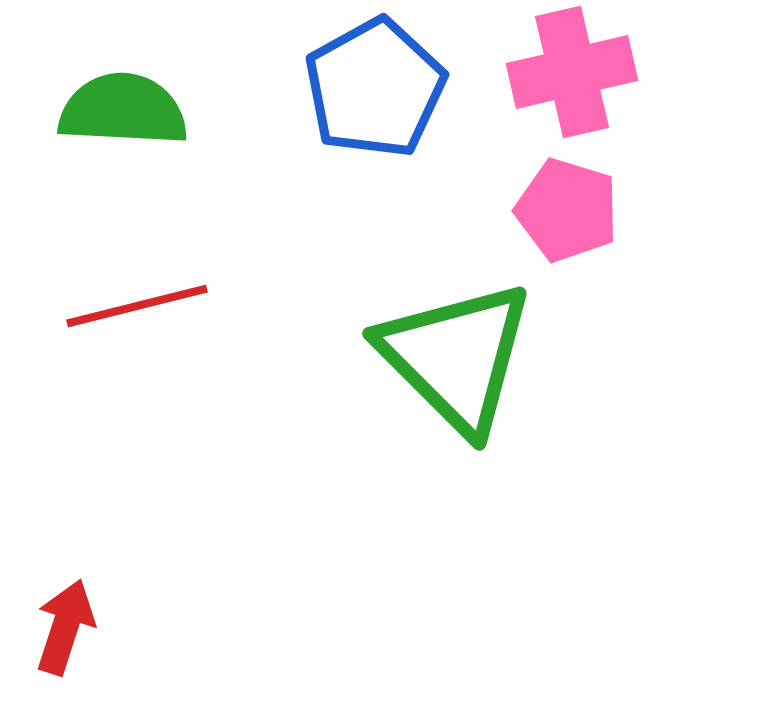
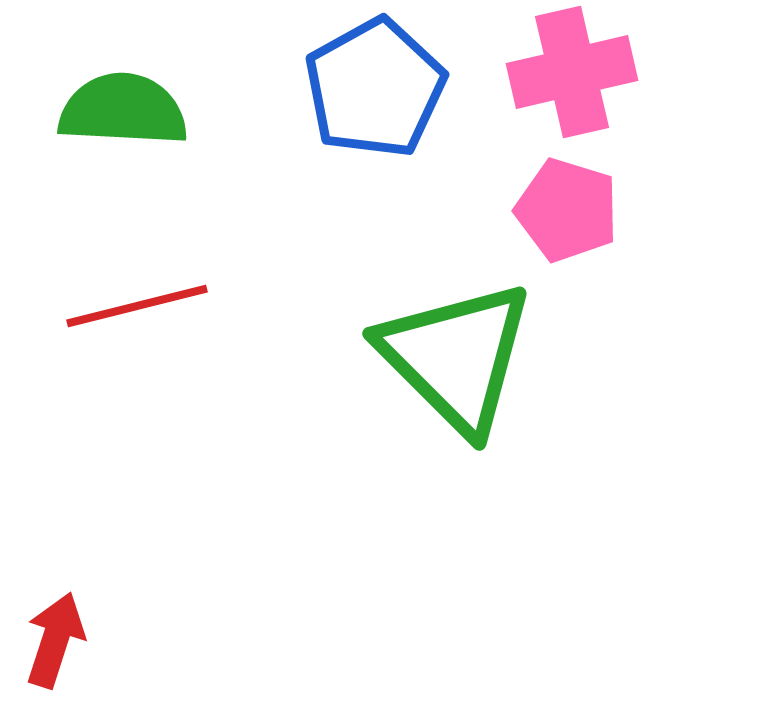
red arrow: moved 10 px left, 13 px down
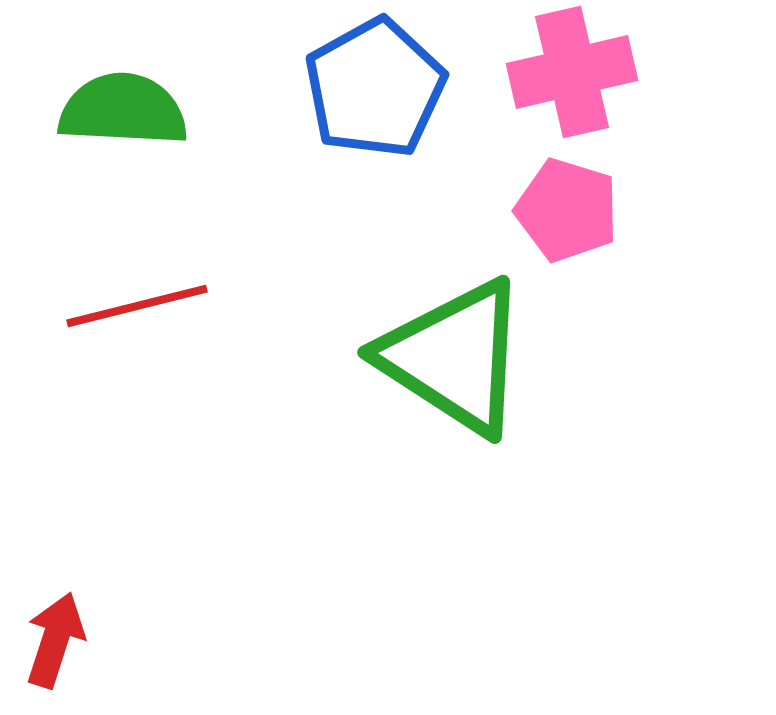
green triangle: moved 2 px left; rotated 12 degrees counterclockwise
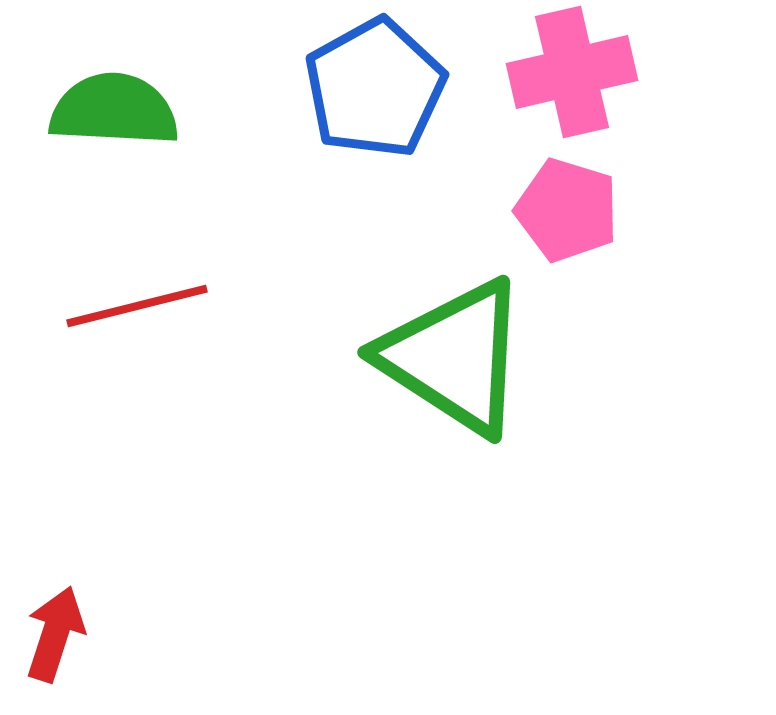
green semicircle: moved 9 px left
red arrow: moved 6 px up
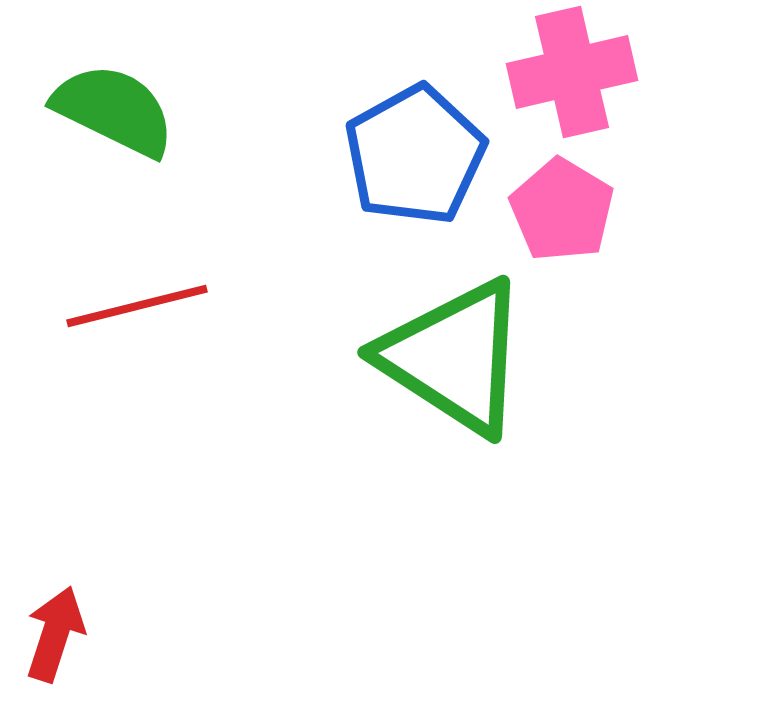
blue pentagon: moved 40 px right, 67 px down
green semicircle: rotated 23 degrees clockwise
pink pentagon: moved 5 px left; rotated 14 degrees clockwise
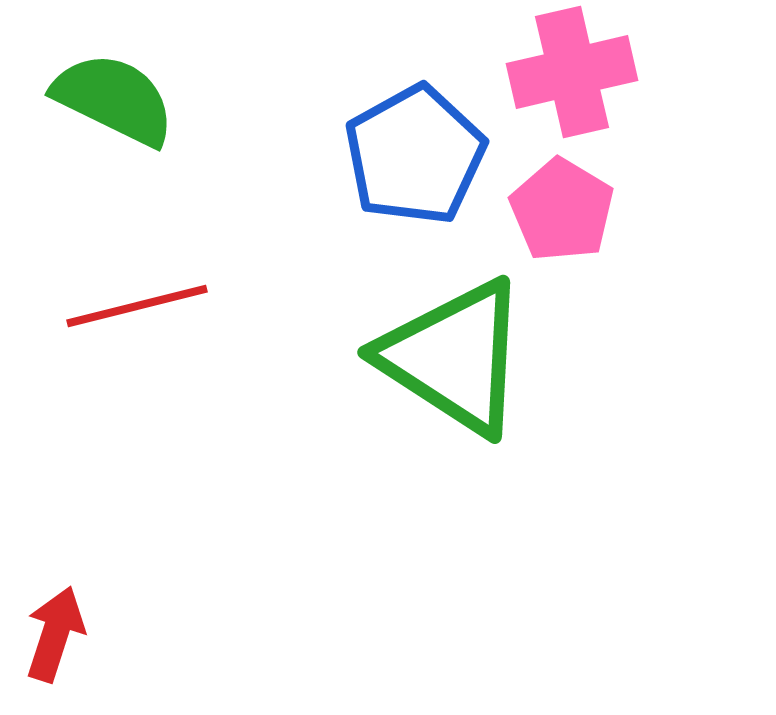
green semicircle: moved 11 px up
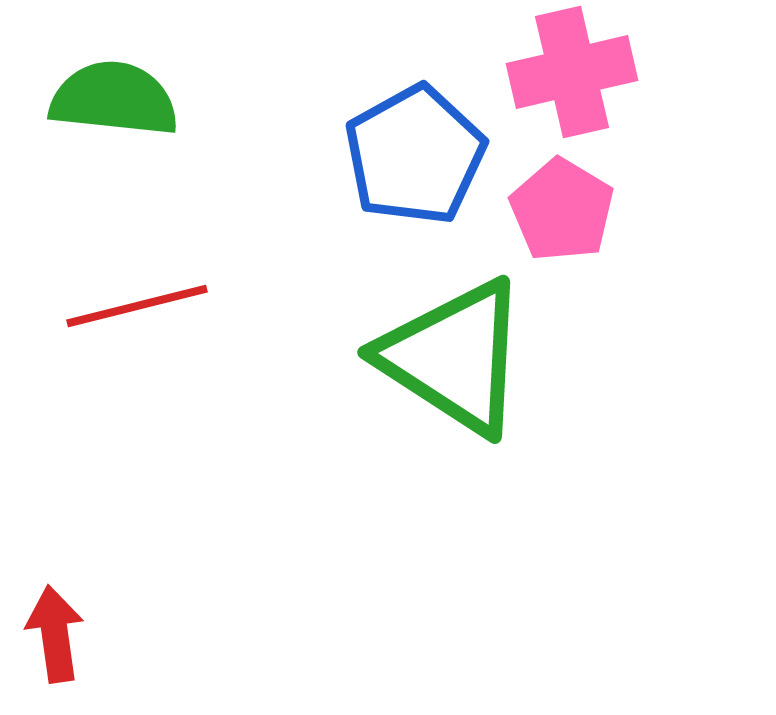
green semicircle: rotated 20 degrees counterclockwise
red arrow: rotated 26 degrees counterclockwise
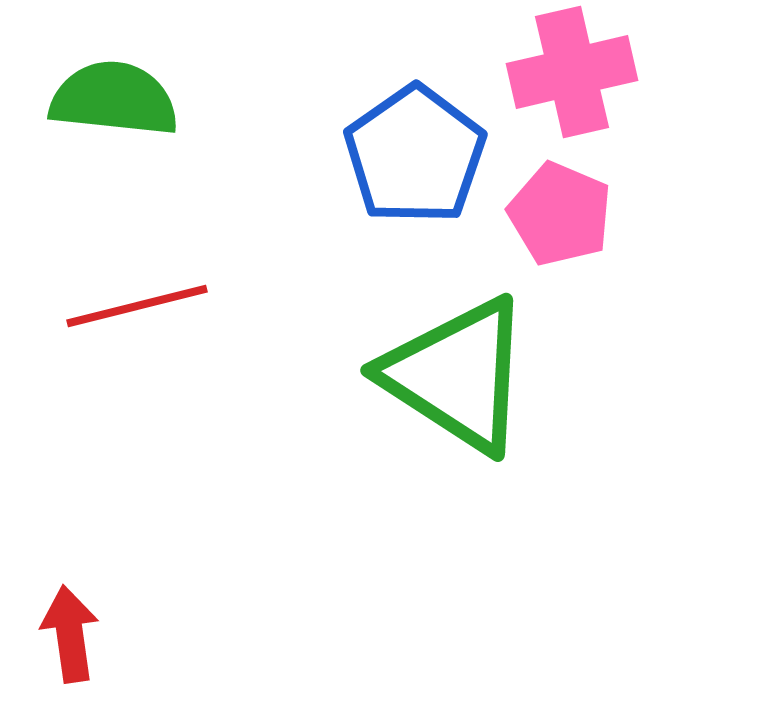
blue pentagon: rotated 6 degrees counterclockwise
pink pentagon: moved 2 px left, 4 px down; rotated 8 degrees counterclockwise
green triangle: moved 3 px right, 18 px down
red arrow: moved 15 px right
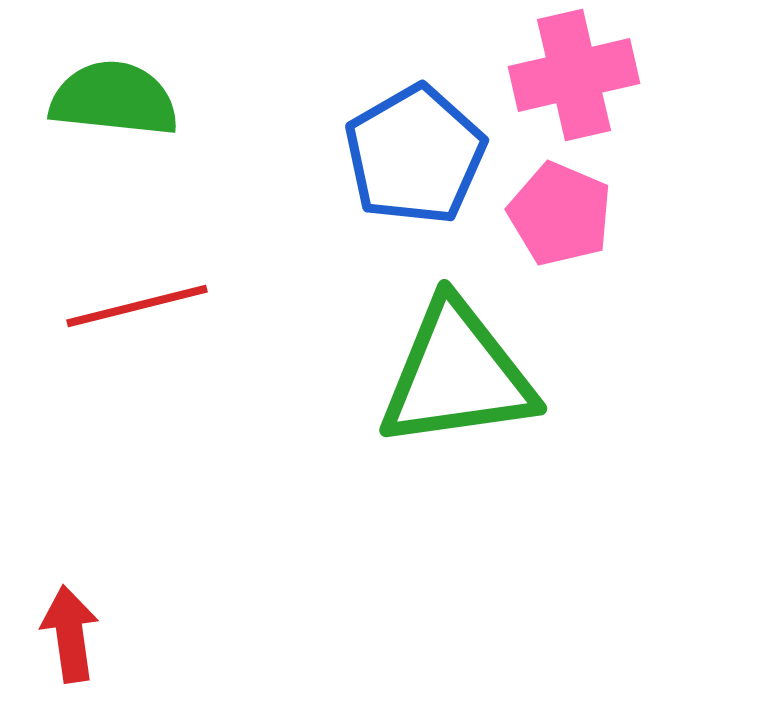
pink cross: moved 2 px right, 3 px down
blue pentagon: rotated 5 degrees clockwise
green triangle: rotated 41 degrees counterclockwise
